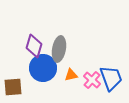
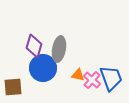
orange triangle: moved 7 px right; rotated 24 degrees clockwise
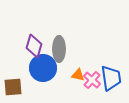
gray ellipse: rotated 10 degrees counterclockwise
blue trapezoid: rotated 12 degrees clockwise
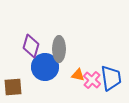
purple diamond: moved 3 px left
blue circle: moved 2 px right, 1 px up
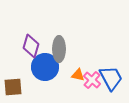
blue trapezoid: rotated 20 degrees counterclockwise
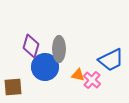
blue trapezoid: moved 18 px up; rotated 92 degrees clockwise
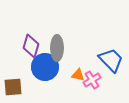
gray ellipse: moved 2 px left, 1 px up
blue trapezoid: rotated 108 degrees counterclockwise
pink cross: rotated 18 degrees clockwise
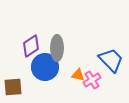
purple diamond: rotated 40 degrees clockwise
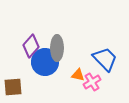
purple diamond: rotated 15 degrees counterclockwise
blue trapezoid: moved 6 px left, 1 px up
blue circle: moved 5 px up
pink cross: moved 2 px down
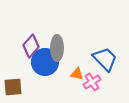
orange triangle: moved 1 px left, 1 px up
